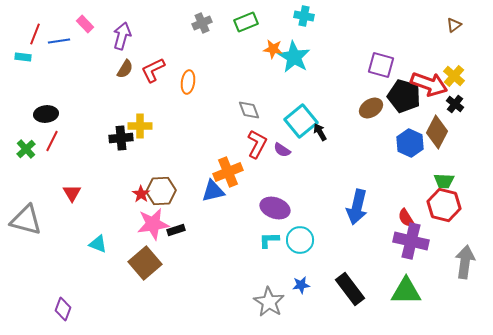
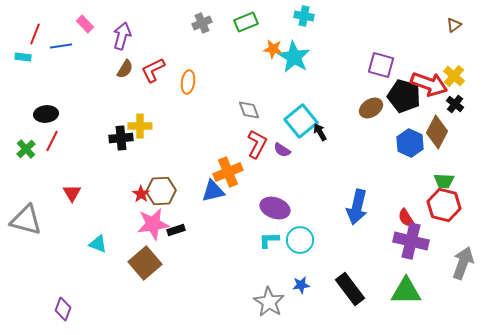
blue line at (59, 41): moved 2 px right, 5 px down
gray arrow at (465, 262): moved 2 px left, 1 px down; rotated 12 degrees clockwise
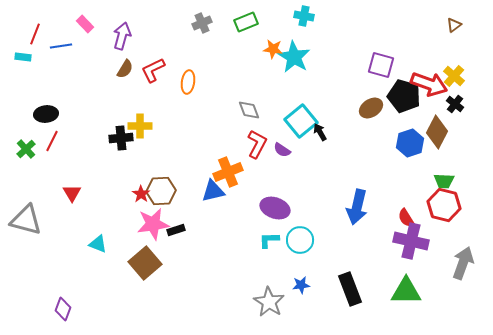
blue hexagon at (410, 143): rotated 16 degrees clockwise
black rectangle at (350, 289): rotated 16 degrees clockwise
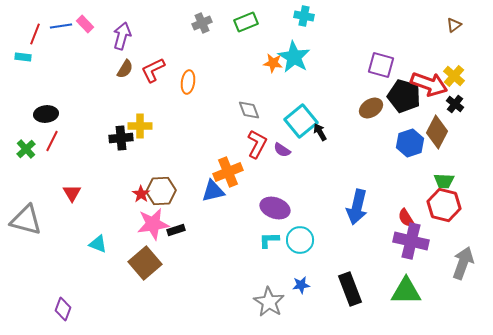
blue line at (61, 46): moved 20 px up
orange star at (273, 49): moved 14 px down
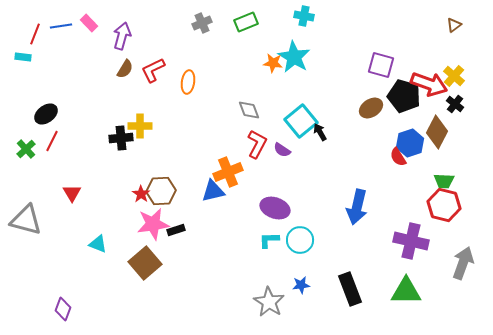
pink rectangle at (85, 24): moved 4 px right, 1 px up
black ellipse at (46, 114): rotated 30 degrees counterclockwise
red semicircle at (406, 218): moved 8 px left, 61 px up
